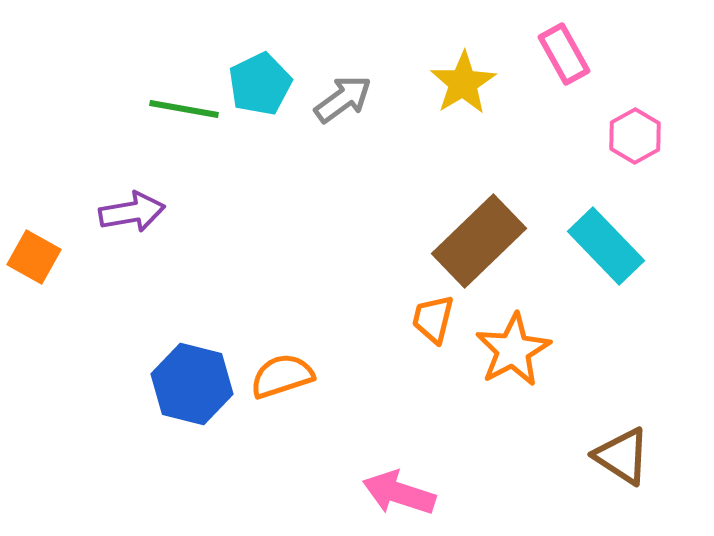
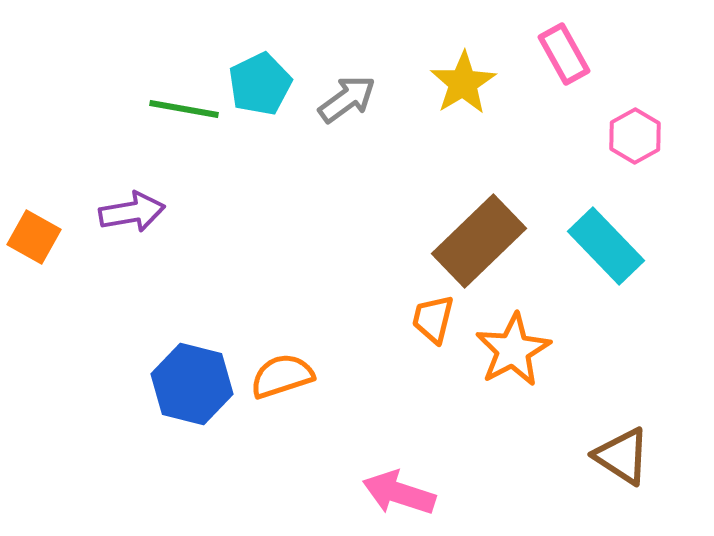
gray arrow: moved 4 px right
orange square: moved 20 px up
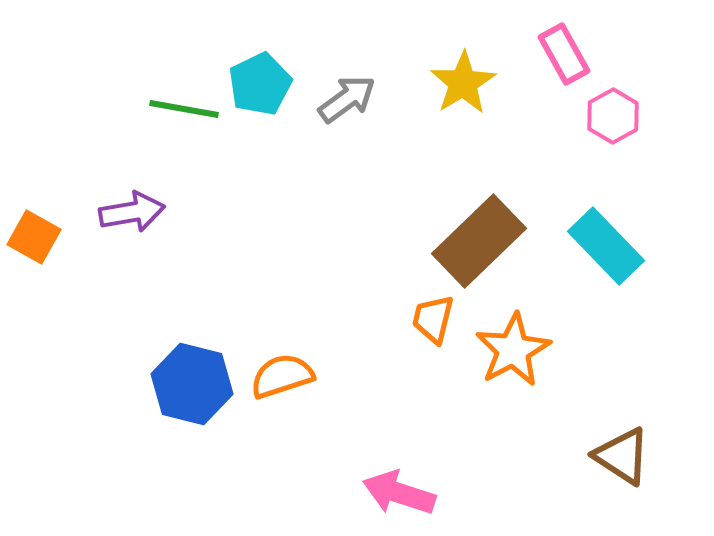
pink hexagon: moved 22 px left, 20 px up
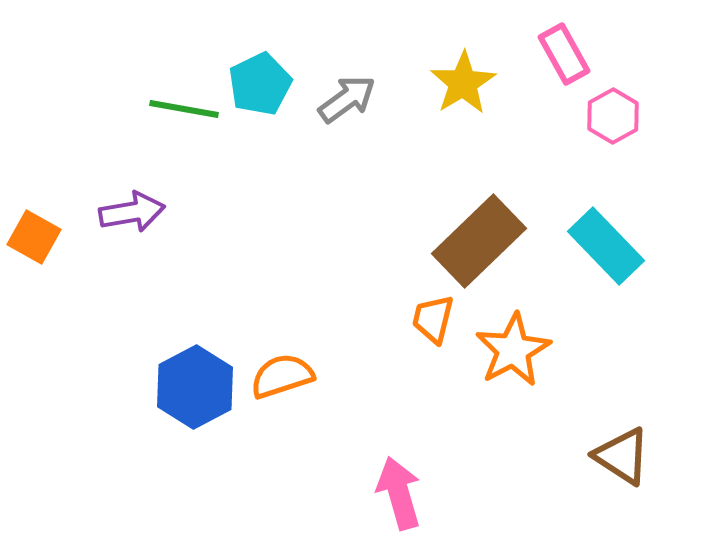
blue hexagon: moved 3 px right, 3 px down; rotated 18 degrees clockwise
pink arrow: rotated 56 degrees clockwise
